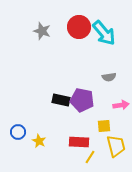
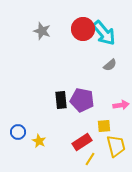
red circle: moved 4 px right, 2 px down
gray semicircle: moved 1 px right, 12 px up; rotated 32 degrees counterclockwise
black rectangle: rotated 72 degrees clockwise
red rectangle: moved 3 px right; rotated 36 degrees counterclockwise
yellow line: moved 2 px down
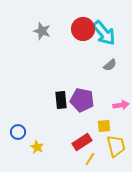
yellow star: moved 2 px left, 6 px down
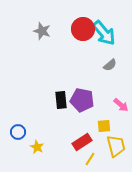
pink arrow: rotated 49 degrees clockwise
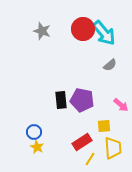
blue circle: moved 16 px right
yellow trapezoid: moved 3 px left, 2 px down; rotated 10 degrees clockwise
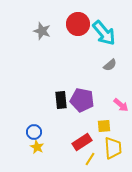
red circle: moved 5 px left, 5 px up
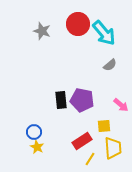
red rectangle: moved 1 px up
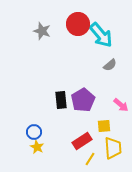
cyan arrow: moved 3 px left, 2 px down
purple pentagon: moved 1 px right; rotated 30 degrees clockwise
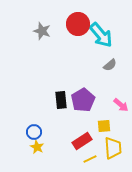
yellow line: rotated 32 degrees clockwise
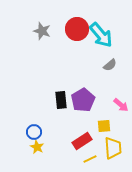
red circle: moved 1 px left, 5 px down
